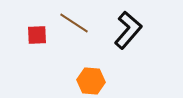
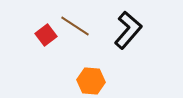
brown line: moved 1 px right, 3 px down
red square: moved 9 px right; rotated 35 degrees counterclockwise
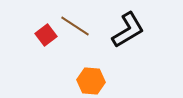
black L-shape: rotated 18 degrees clockwise
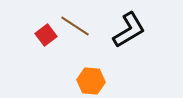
black L-shape: moved 1 px right
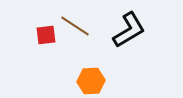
red square: rotated 30 degrees clockwise
orange hexagon: rotated 8 degrees counterclockwise
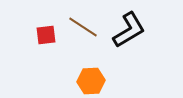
brown line: moved 8 px right, 1 px down
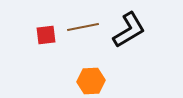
brown line: rotated 44 degrees counterclockwise
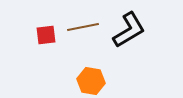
orange hexagon: rotated 12 degrees clockwise
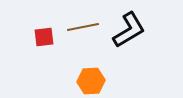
red square: moved 2 px left, 2 px down
orange hexagon: rotated 12 degrees counterclockwise
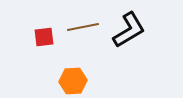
orange hexagon: moved 18 px left
